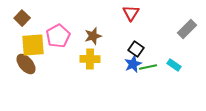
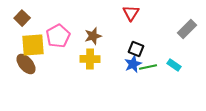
black square: rotated 14 degrees counterclockwise
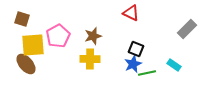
red triangle: rotated 36 degrees counterclockwise
brown square: moved 1 px down; rotated 28 degrees counterclockwise
green line: moved 1 px left, 6 px down
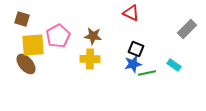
brown star: rotated 24 degrees clockwise
blue star: rotated 12 degrees clockwise
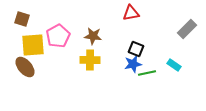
red triangle: rotated 36 degrees counterclockwise
yellow cross: moved 1 px down
brown ellipse: moved 1 px left, 3 px down
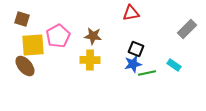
brown ellipse: moved 1 px up
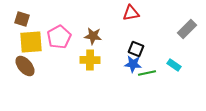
pink pentagon: moved 1 px right, 1 px down
yellow square: moved 2 px left, 3 px up
blue star: rotated 18 degrees clockwise
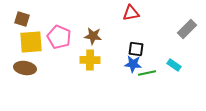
pink pentagon: rotated 20 degrees counterclockwise
black square: rotated 14 degrees counterclockwise
brown ellipse: moved 2 px down; rotated 40 degrees counterclockwise
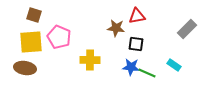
red triangle: moved 6 px right, 3 px down
brown square: moved 12 px right, 4 px up
brown star: moved 23 px right, 8 px up
black square: moved 5 px up
blue star: moved 2 px left, 3 px down
green line: rotated 36 degrees clockwise
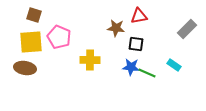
red triangle: moved 2 px right
